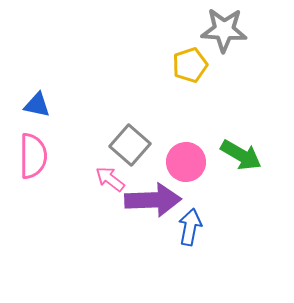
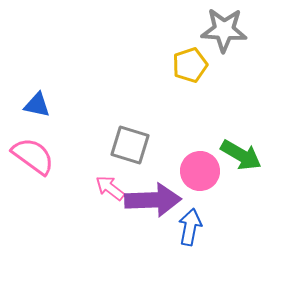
gray square: rotated 24 degrees counterclockwise
pink semicircle: rotated 54 degrees counterclockwise
pink circle: moved 14 px right, 9 px down
pink arrow: moved 9 px down
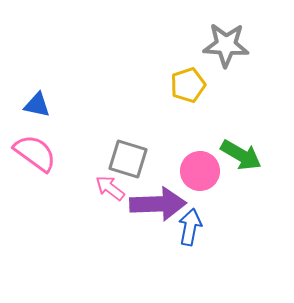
gray star: moved 2 px right, 15 px down
yellow pentagon: moved 2 px left, 20 px down
gray square: moved 2 px left, 14 px down
pink semicircle: moved 2 px right, 3 px up
purple arrow: moved 5 px right, 4 px down
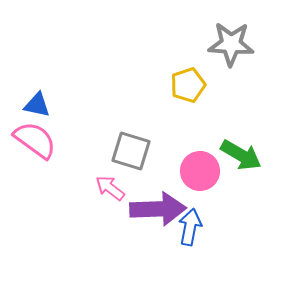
gray star: moved 5 px right, 1 px up
pink semicircle: moved 13 px up
gray square: moved 3 px right, 8 px up
purple arrow: moved 5 px down
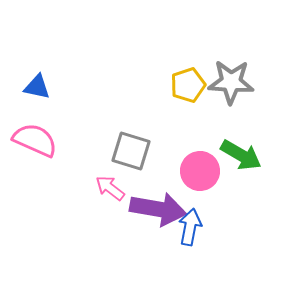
gray star: moved 38 px down
blue triangle: moved 18 px up
pink semicircle: rotated 12 degrees counterclockwise
purple arrow: rotated 12 degrees clockwise
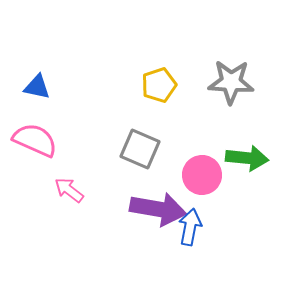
yellow pentagon: moved 29 px left
gray square: moved 9 px right, 2 px up; rotated 6 degrees clockwise
green arrow: moved 6 px right, 3 px down; rotated 24 degrees counterclockwise
pink circle: moved 2 px right, 4 px down
pink arrow: moved 41 px left, 2 px down
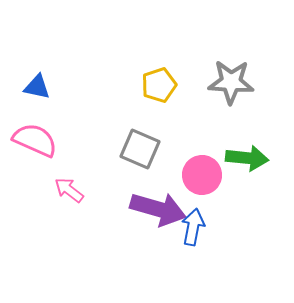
purple arrow: rotated 6 degrees clockwise
blue arrow: moved 3 px right
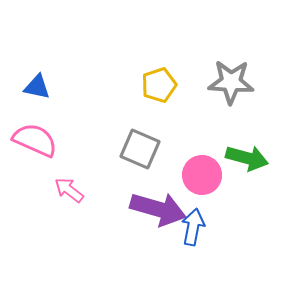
green arrow: rotated 9 degrees clockwise
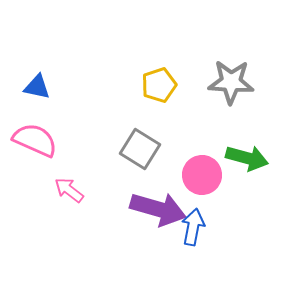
gray square: rotated 9 degrees clockwise
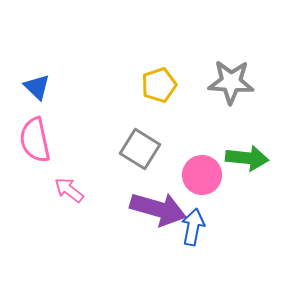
blue triangle: rotated 32 degrees clockwise
pink semicircle: rotated 126 degrees counterclockwise
green arrow: rotated 9 degrees counterclockwise
